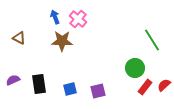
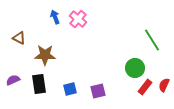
brown star: moved 17 px left, 14 px down
red semicircle: rotated 24 degrees counterclockwise
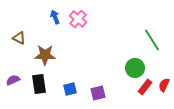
purple square: moved 2 px down
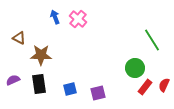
brown star: moved 4 px left
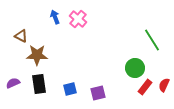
brown triangle: moved 2 px right, 2 px up
brown star: moved 4 px left
purple semicircle: moved 3 px down
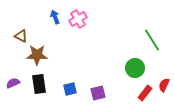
pink cross: rotated 18 degrees clockwise
red rectangle: moved 6 px down
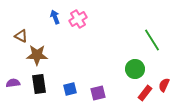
green circle: moved 1 px down
purple semicircle: rotated 16 degrees clockwise
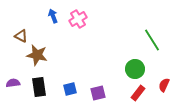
blue arrow: moved 2 px left, 1 px up
brown star: rotated 10 degrees clockwise
black rectangle: moved 3 px down
red rectangle: moved 7 px left
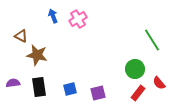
red semicircle: moved 5 px left, 2 px up; rotated 64 degrees counterclockwise
